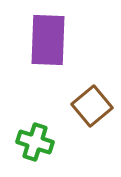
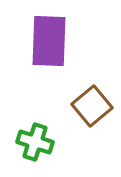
purple rectangle: moved 1 px right, 1 px down
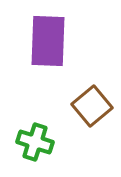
purple rectangle: moved 1 px left
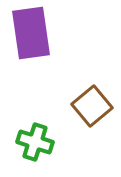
purple rectangle: moved 17 px left, 8 px up; rotated 10 degrees counterclockwise
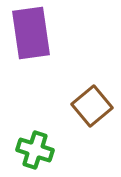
green cross: moved 8 px down
